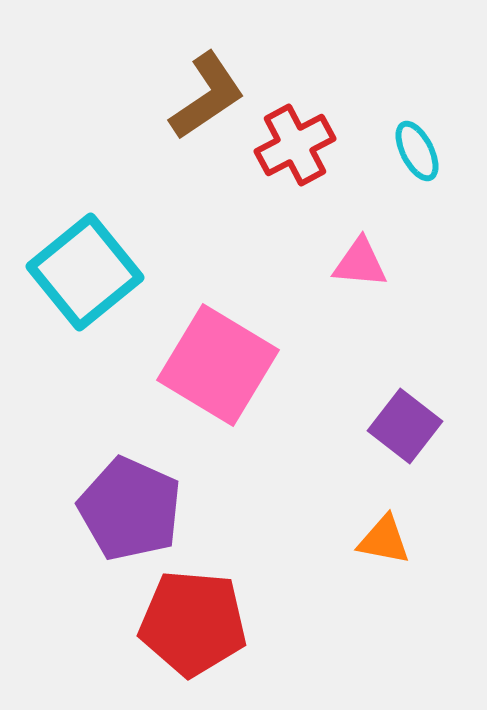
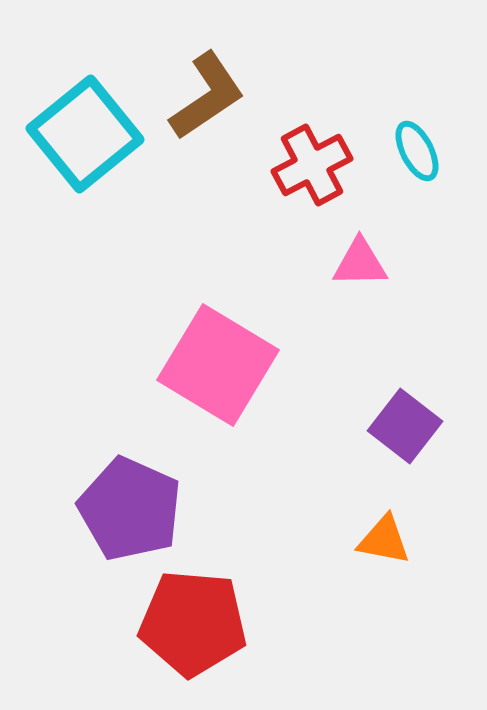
red cross: moved 17 px right, 20 px down
pink triangle: rotated 6 degrees counterclockwise
cyan square: moved 138 px up
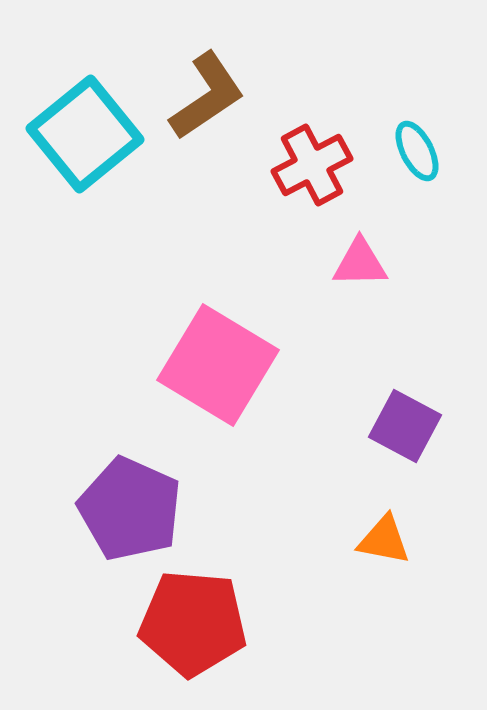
purple square: rotated 10 degrees counterclockwise
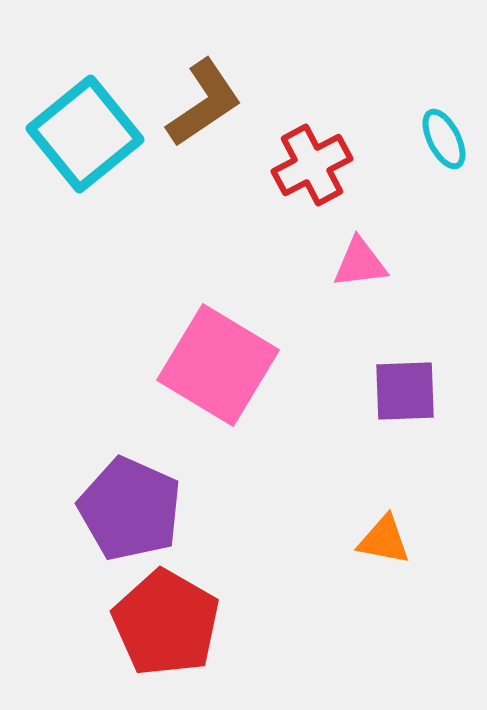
brown L-shape: moved 3 px left, 7 px down
cyan ellipse: moved 27 px right, 12 px up
pink triangle: rotated 6 degrees counterclockwise
purple square: moved 35 px up; rotated 30 degrees counterclockwise
red pentagon: moved 27 px left; rotated 25 degrees clockwise
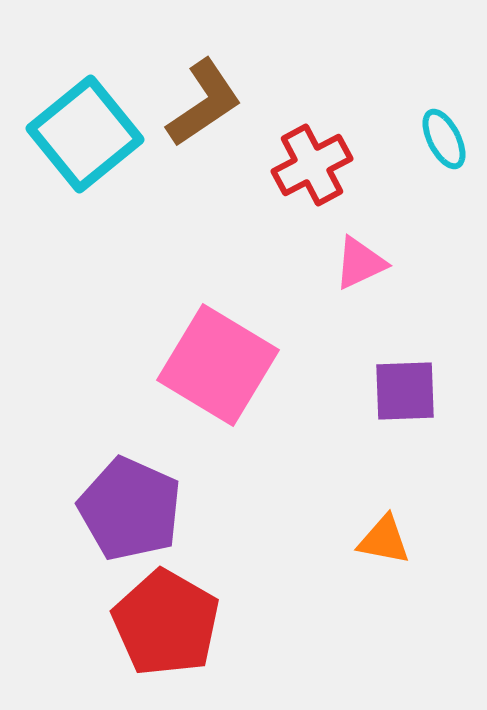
pink triangle: rotated 18 degrees counterclockwise
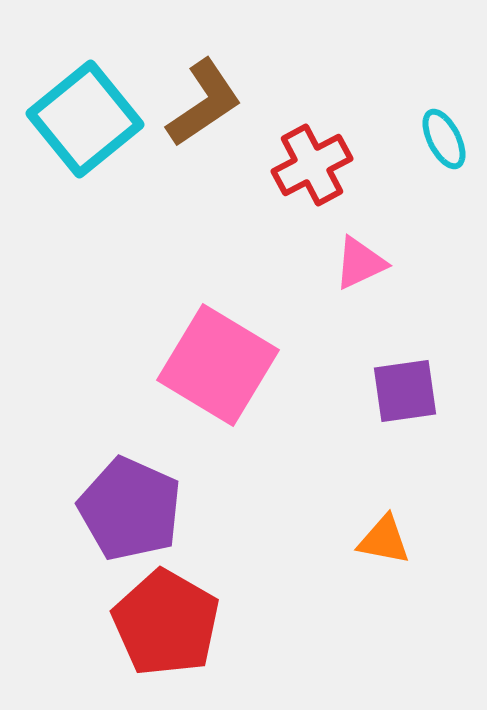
cyan square: moved 15 px up
purple square: rotated 6 degrees counterclockwise
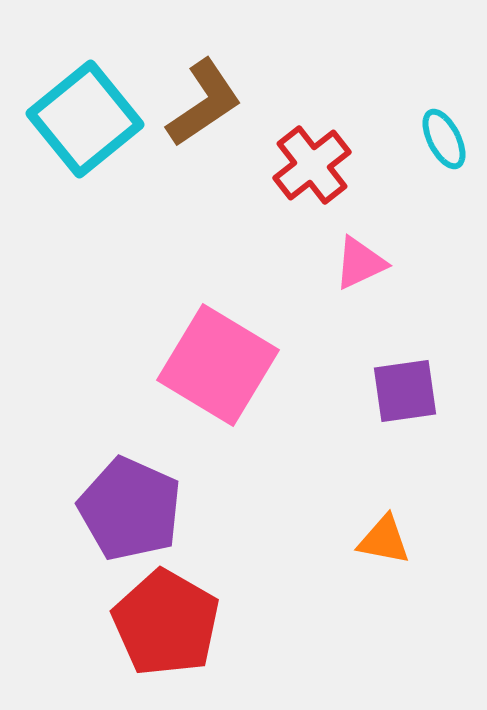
red cross: rotated 10 degrees counterclockwise
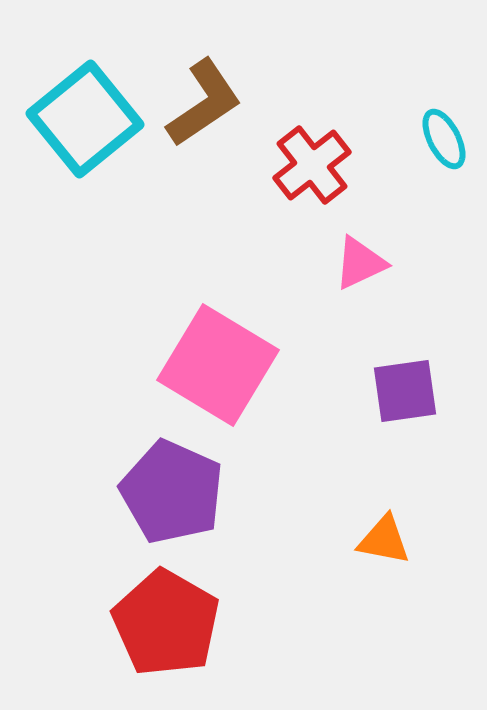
purple pentagon: moved 42 px right, 17 px up
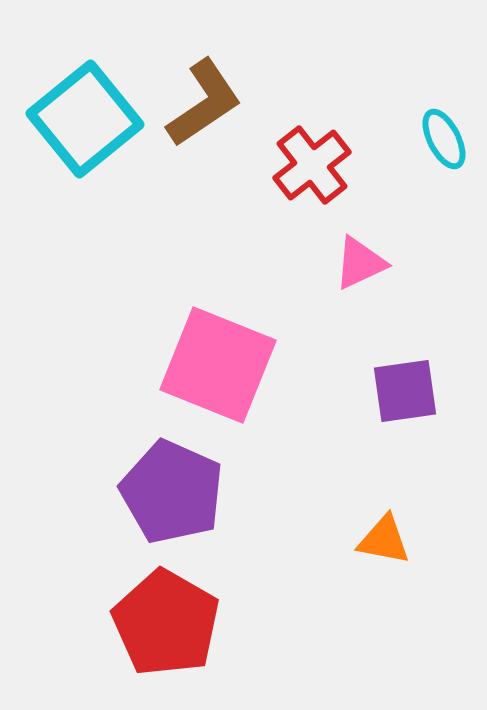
pink square: rotated 9 degrees counterclockwise
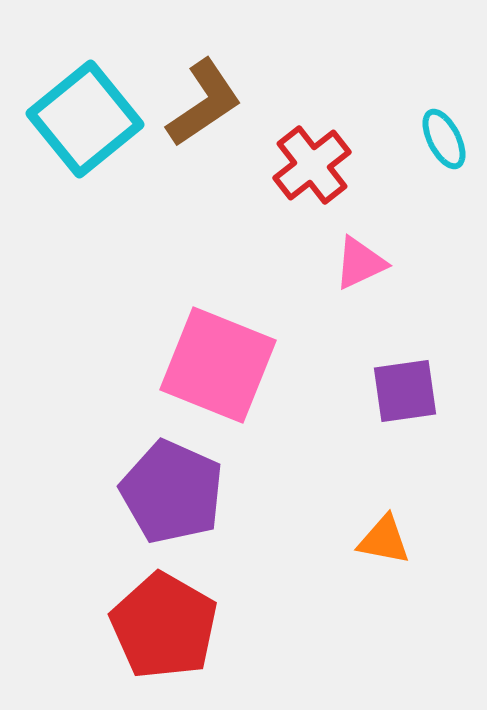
red pentagon: moved 2 px left, 3 px down
